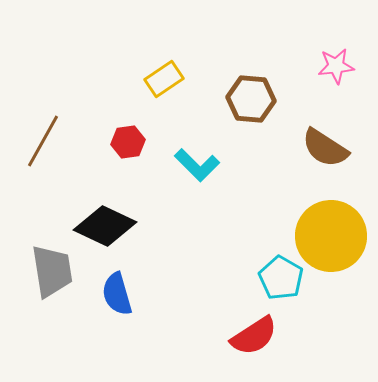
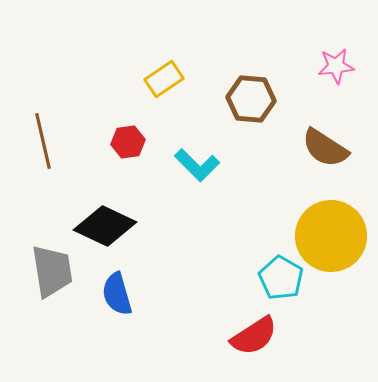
brown line: rotated 42 degrees counterclockwise
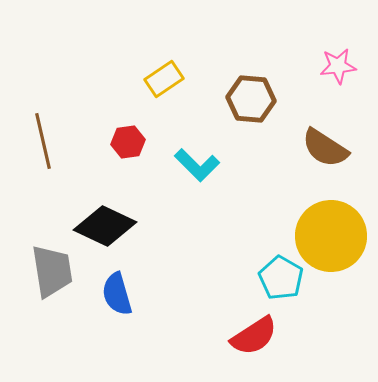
pink star: moved 2 px right
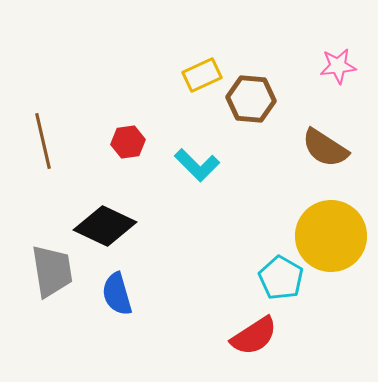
yellow rectangle: moved 38 px right, 4 px up; rotated 9 degrees clockwise
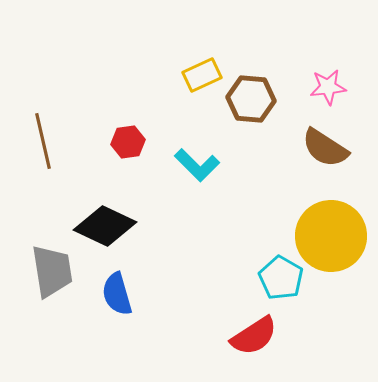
pink star: moved 10 px left, 21 px down
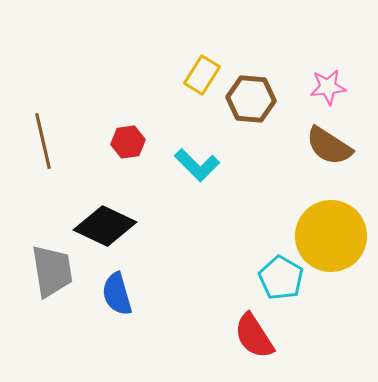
yellow rectangle: rotated 33 degrees counterclockwise
brown semicircle: moved 4 px right, 2 px up
red semicircle: rotated 90 degrees clockwise
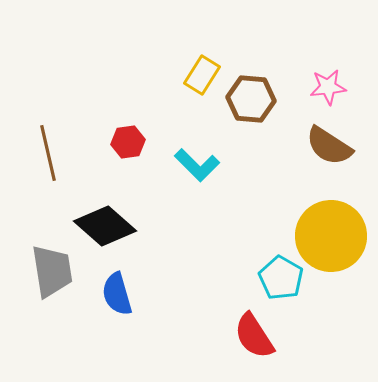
brown line: moved 5 px right, 12 px down
black diamond: rotated 16 degrees clockwise
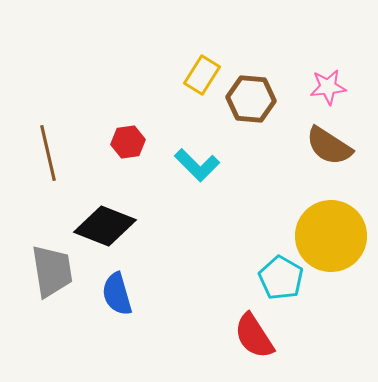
black diamond: rotated 20 degrees counterclockwise
